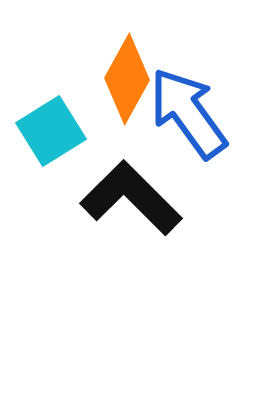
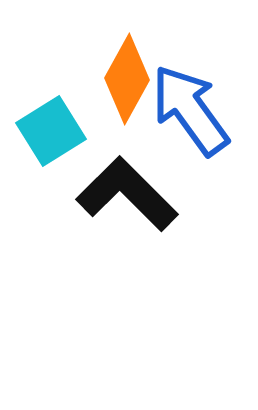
blue arrow: moved 2 px right, 3 px up
black L-shape: moved 4 px left, 4 px up
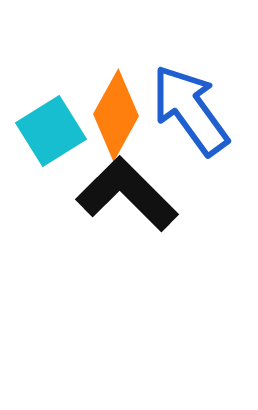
orange diamond: moved 11 px left, 36 px down
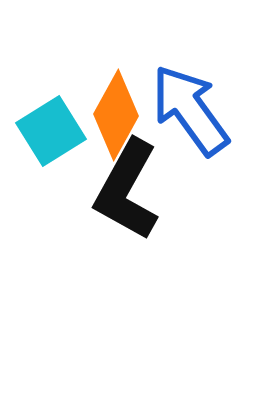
black L-shape: moved 4 px up; rotated 106 degrees counterclockwise
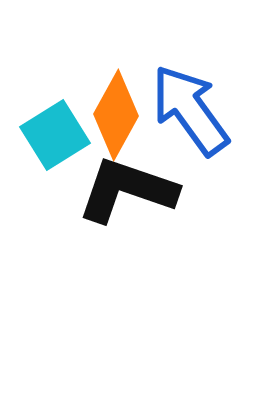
cyan square: moved 4 px right, 4 px down
black L-shape: rotated 80 degrees clockwise
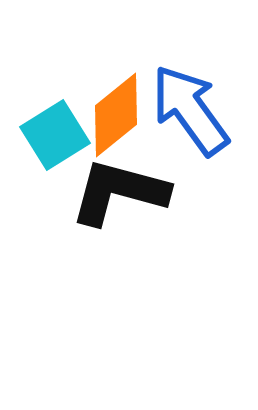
orange diamond: rotated 22 degrees clockwise
black L-shape: moved 8 px left, 2 px down; rotated 4 degrees counterclockwise
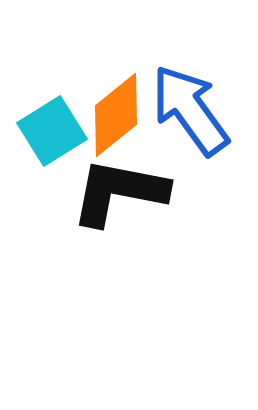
cyan square: moved 3 px left, 4 px up
black L-shape: rotated 4 degrees counterclockwise
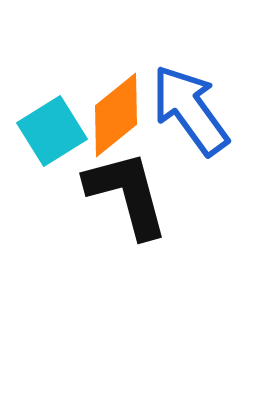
black L-shape: moved 8 px right, 2 px down; rotated 64 degrees clockwise
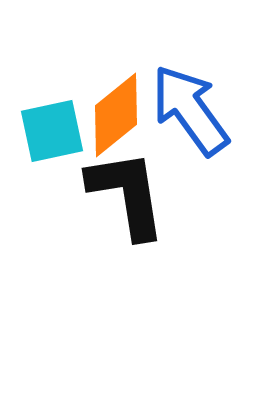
cyan square: rotated 20 degrees clockwise
black L-shape: rotated 6 degrees clockwise
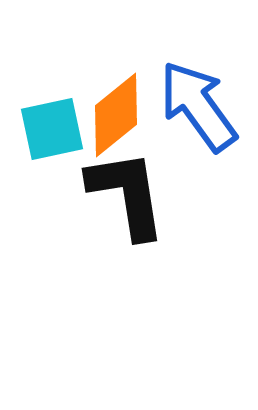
blue arrow: moved 8 px right, 4 px up
cyan square: moved 2 px up
